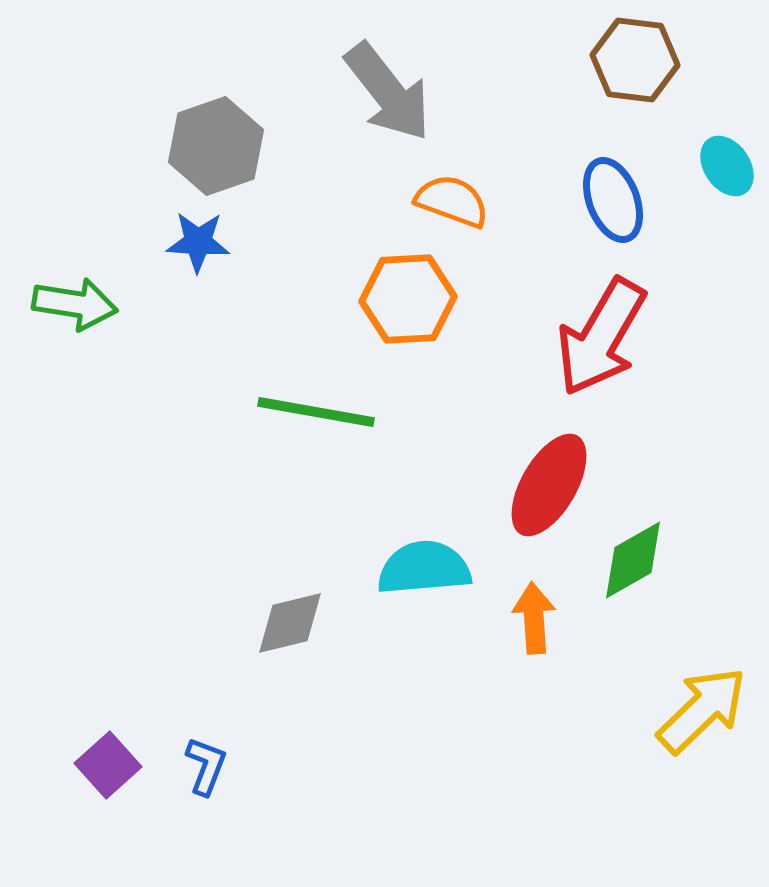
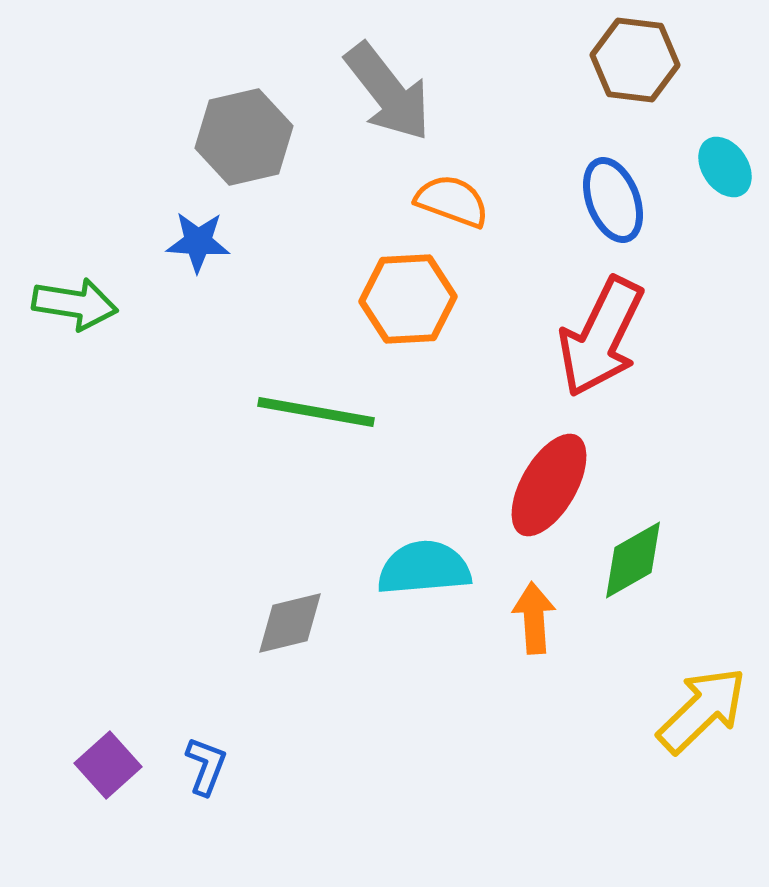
gray hexagon: moved 28 px right, 9 px up; rotated 6 degrees clockwise
cyan ellipse: moved 2 px left, 1 px down
red arrow: rotated 4 degrees counterclockwise
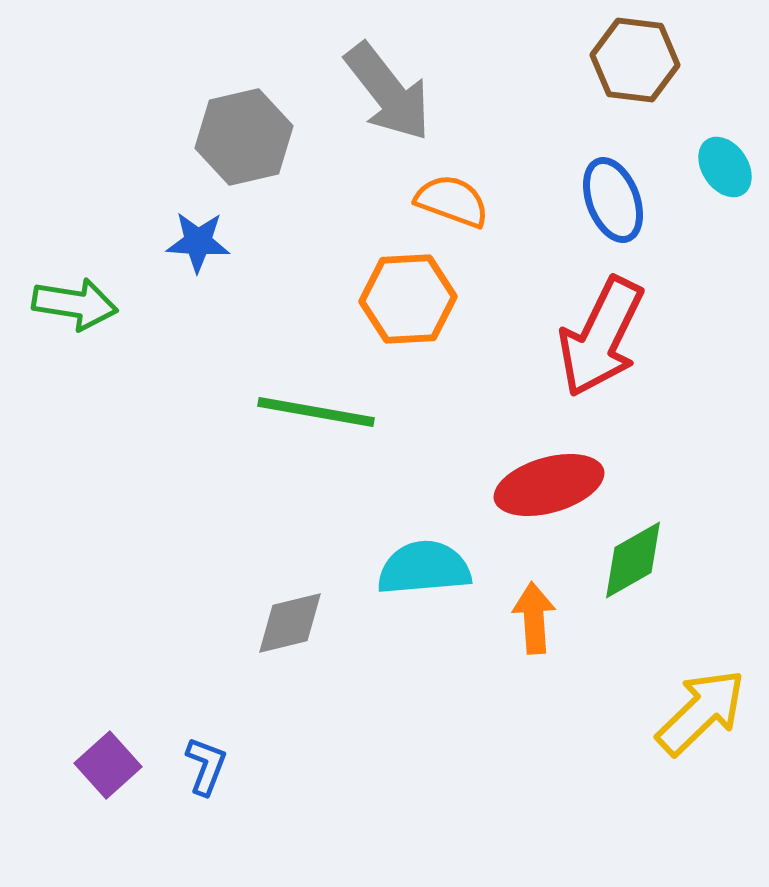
red ellipse: rotated 44 degrees clockwise
yellow arrow: moved 1 px left, 2 px down
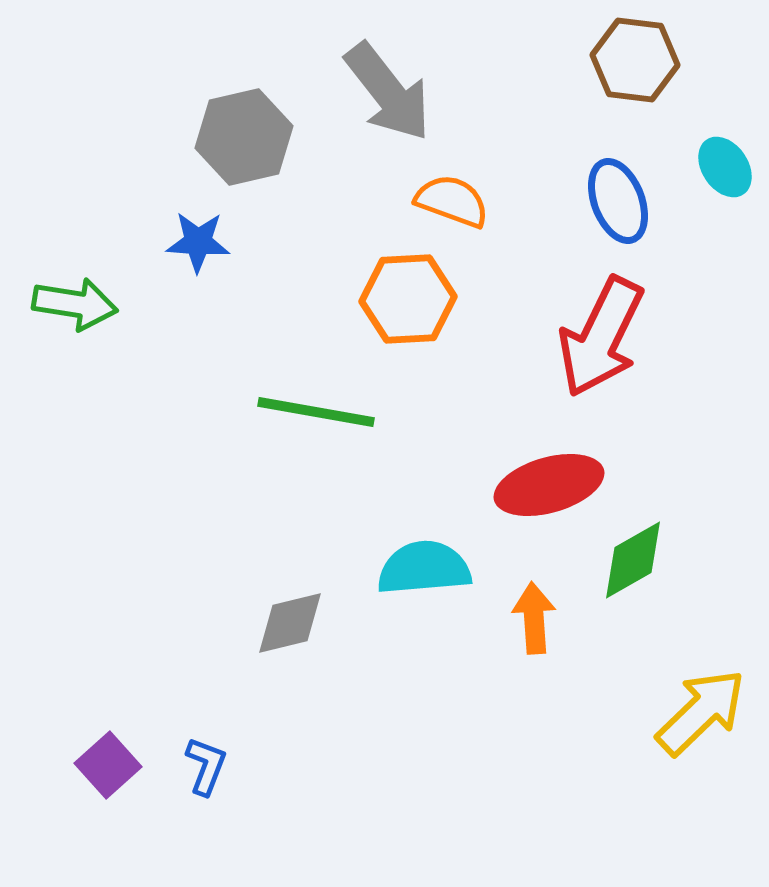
blue ellipse: moved 5 px right, 1 px down
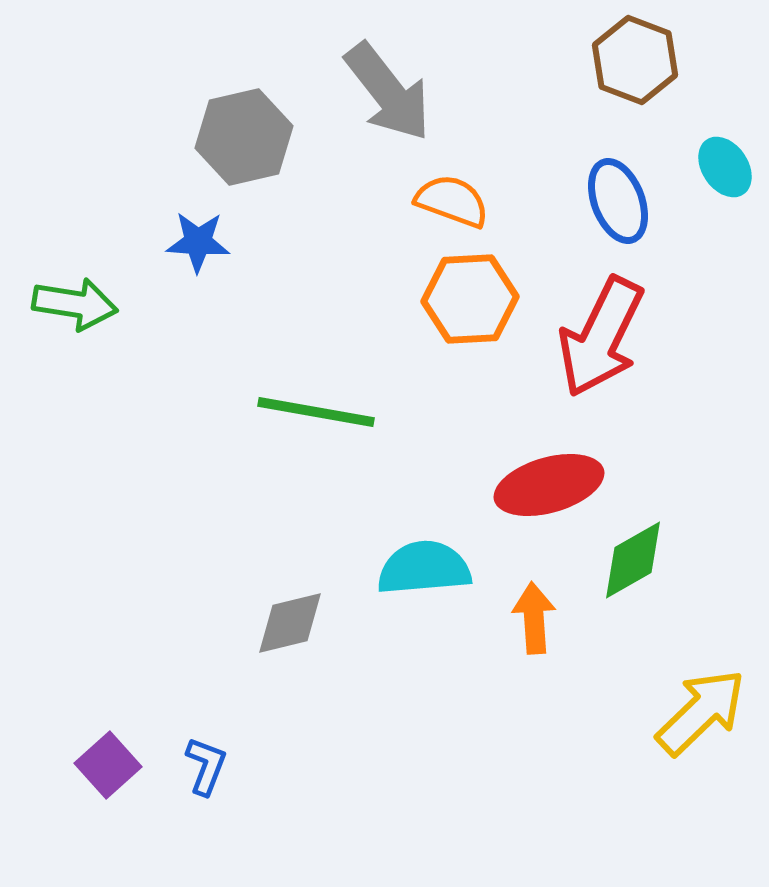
brown hexagon: rotated 14 degrees clockwise
orange hexagon: moved 62 px right
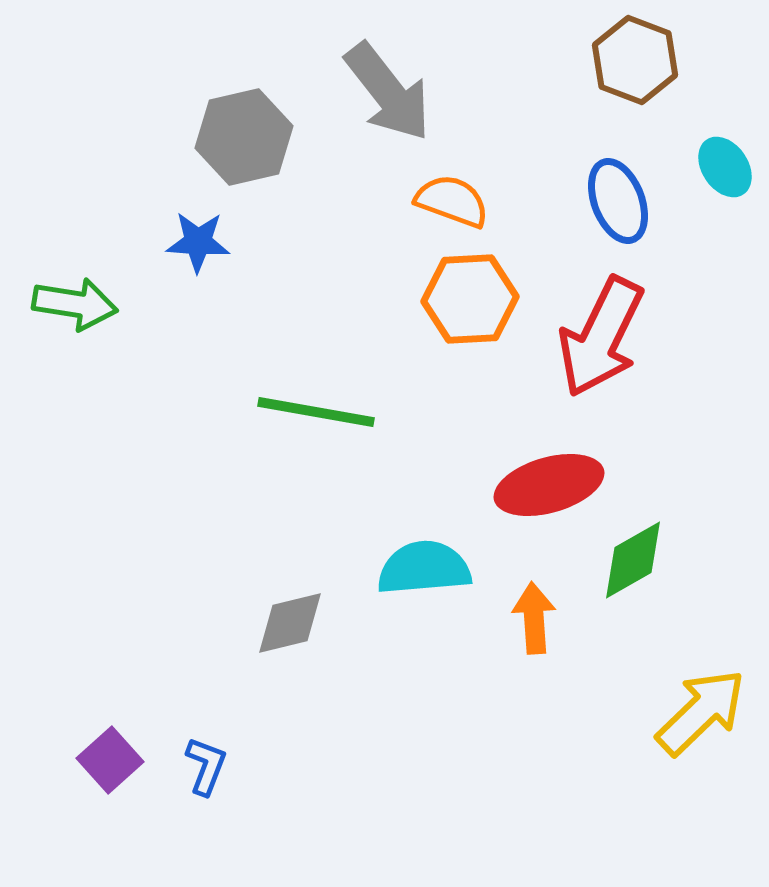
purple square: moved 2 px right, 5 px up
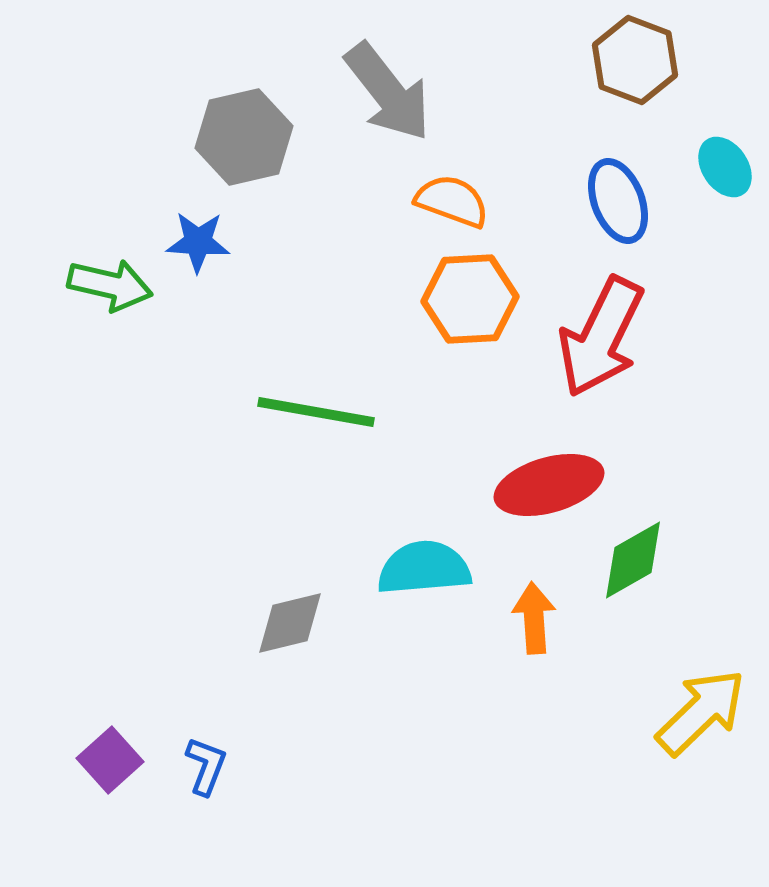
green arrow: moved 35 px right, 19 px up; rotated 4 degrees clockwise
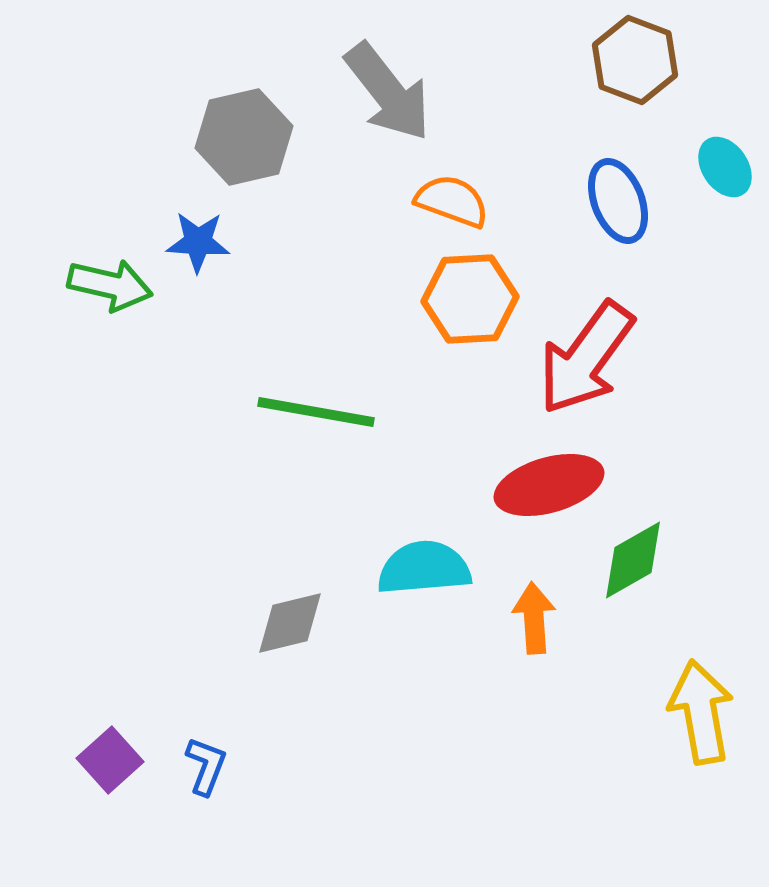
red arrow: moved 15 px left, 21 px down; rotated 10 degrees clockwise
yellow arrow: rotated 56 degrees counterclockwise
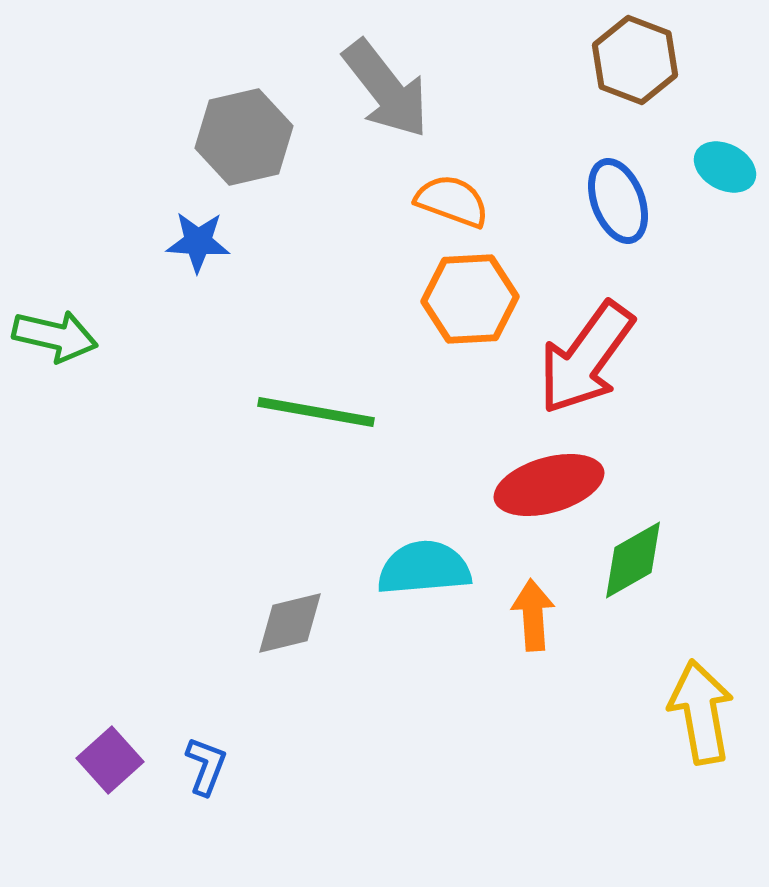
gray arrow: moved 2 px left, 3 px up
cyan ellipse: rotated 28 degrees counterclockwise
green arrow: moved 55 px left, 51 px down
orange arrow: moved 1 px left, 3 px up
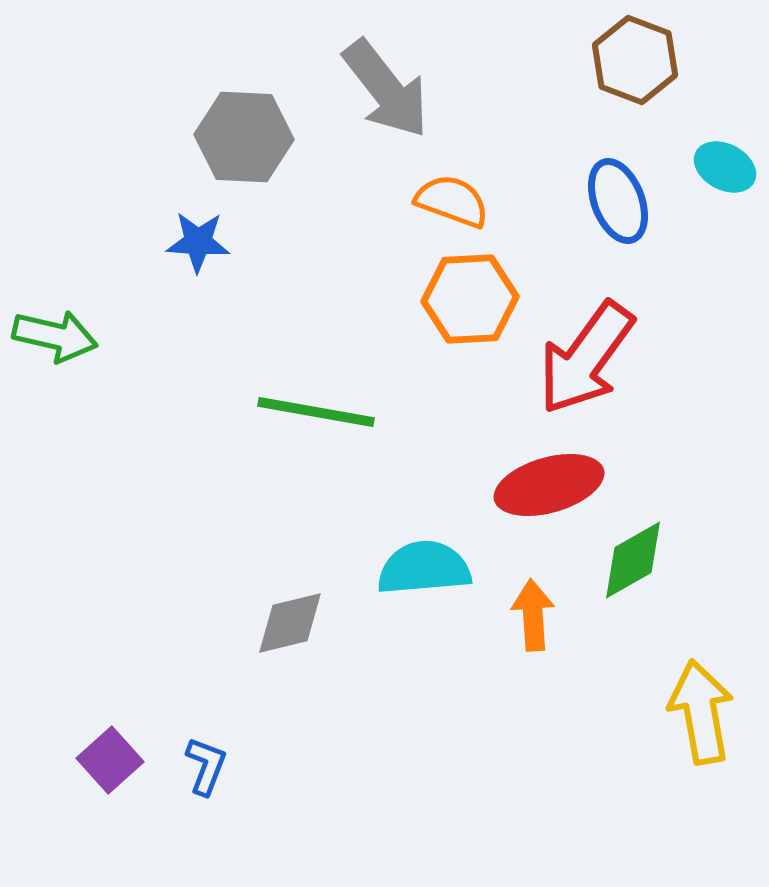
gray hexagon: rotated 16 degrees clockwise
